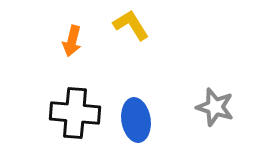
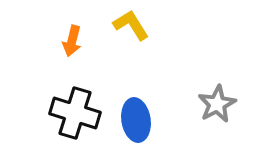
gray star: moved 2 px right, 3 px up; rotated 27 degrees clockwise
black cross: rotated 12 degrees clockwise
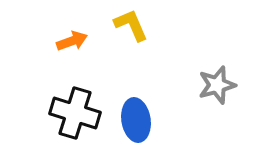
yellow L-shape: rotated 9 degrees clockwise
orange arrow: rotated 124 degrees counterclockwise
gray star: moved 19 px up; rotated 12 degrees clockwise
